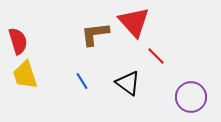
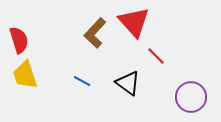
brown L-shape: moved 1 px up; rotated 40 degrees counterclockwise
red semicircle: moved 1 px right, 1 px up
blue line: rotated 30 degrees counterclockwise
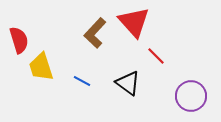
yellow trapezoid: moved 16 px right, 8 px up
purple circle: moved 1 px up
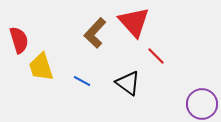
purple circle: moved 11 px right, 8 px down
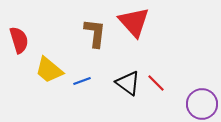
brown L-shape: rotated 144 degrees clockwise
red line: moved 27 px down
yellow trapezoid: moved 8 px right, 3 px down; rotated 32 degrees counterclockwise
blue line: rotated 48 degrees counterclockwise
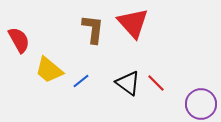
red triangle: moved 1 px left, 1 px down
brown L-shape: moved 2 px left, 4 px up
red semicircle: rotated 12 degrees counterclockwise
blue line: moved 1 px left; rotated 18 degrees counterclockwise
purple circle: moved 1 px left
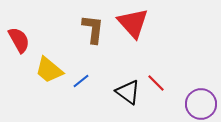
black triangle: moved 9 px down
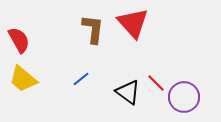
yellow trapezoid: moved 26 px left, 9 px down
blue line: moved 2 px up
purple circle: moved 17 px left, 7 px up
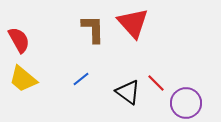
brown L-shape: rotated 8 degrees counterclockwise
purple circle: moved 2 px right, 6 px down
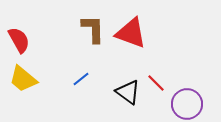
red triangle: moved 2 px left, 10 px down; rotated 28 degrees counterclockwise
purple circle: moved 1 px right, 1 px down
